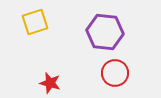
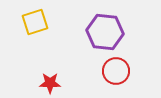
red circle: moved 1 px right, 2 px up
red star: rotated 15 degrees counterclockwise
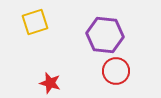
purple hexagon: moved 3 px down
red star: rotated 15 degrees clockwise
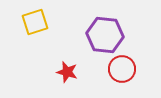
red circle: moved 6 px right, 2 px up
red star: moved 17 px right, 11 px up
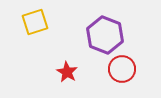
purple hexagon: rotated 15 degrees clockwise
red star: rotated 15 degrees clockwise
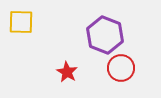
yellow square: moved 14 px left; rotated 20 degrees clockwise
red circle: moved 1 px left, 1 px up
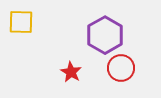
purple hexagon: rotated 9 degrees clockwise
red star: moved 4 px right
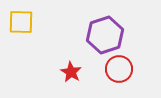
purple hexagon: rotated 12 degrees clockwise
red circle: moved 2 px left, 1 px down
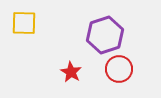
yellow square: moved 3 px right, 1 px down
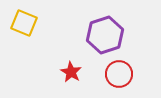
yellow square: rotated 20 degrees clockwise
red circle: moved 5 px down
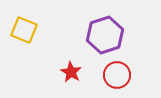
yellow square: moved 7 px down
red circle: moved 2 px left, 1 px down
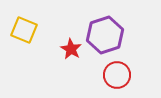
red star: moved 23 px up
